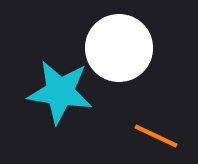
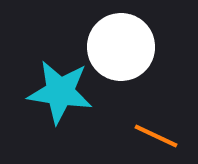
white circle: moved 2 px right, 1 px up
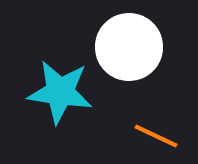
white circle: moved 8 px right
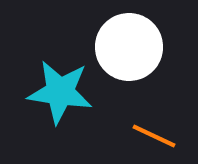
orange line: moved 2 px left
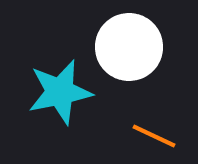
cyan star: rotated 20 degrees counterclockwise
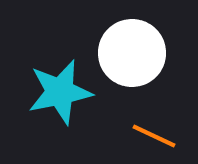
white circle: moved 3 px right, 6 px down
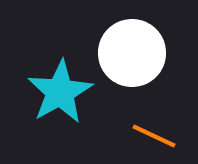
cyan star: rotated 18 degrees counterclockwise
